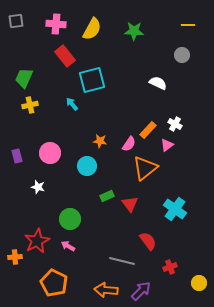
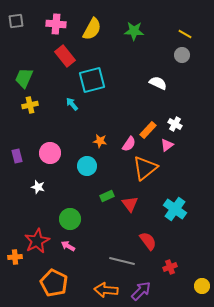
yellow line: moved 3 px left, 9 px down; rotated 32 degrees clockwise
yellow circle: moved 3 px right, 3 px down
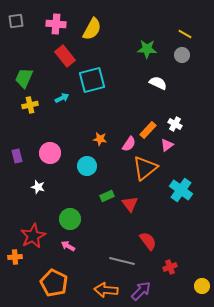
green star: moved 13 px right, 18 px down
cyan arrow: moved 10 px left, 6 px up; rotated 104 degrees clockwise
orange star: moved 2 px up
cyan cross: moved 6 px right, 19 px up
red star: moved 4 px left, 5 px up
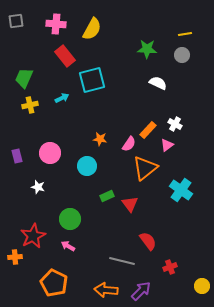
yellow line: rotated 40 degrees counterclockwise
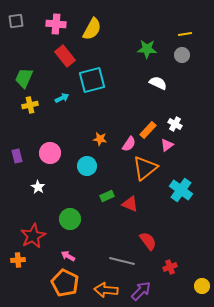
white star: rotated 16 degrees clockwise
red triangle: rotated 30 degrees counterclockwise
pink arrow: moved 10 px down
orange cross: moved 3 px right, 3 px down
orange pentagon: moved 11 px right
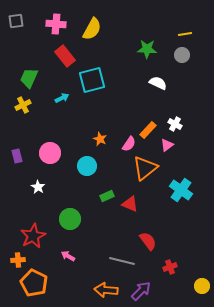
green trapezoid: moved 5 px right
yellow cross: moved 7 px left; rotated 14 degrees counterclockwise
orange star: rotated 16 degrees clockwise
orange pentagon: moved 31 px left
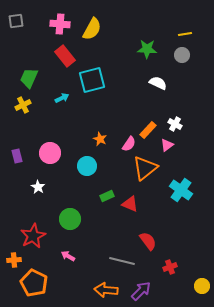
pink cross: moved 4 px right
orange cross: moved 4 px left
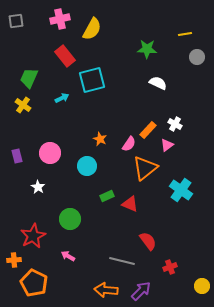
pink cross: moved 5 px up; rotated 18 degrees counterclockwise
gray circle: moved 15 px right, 2 px down
yellow cross: rotated 28 degrees counterclockwise
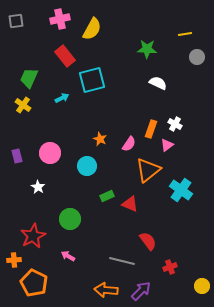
orange rectangle: moved 3 px right, 1 px up; rotated 24 degrees counterclockwise
orange triangle: moved 3 px right, 2 px down
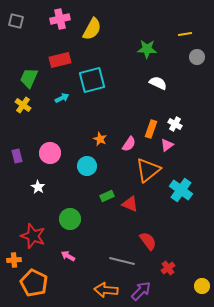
gray square: rotated 21 degrees clockwise
red rectangle: moved 5 px left, 4 px down; rotated 65 degrees counterclockwise
red star: rotated 25 degrees counterclockwise
red cross: moved 2 px left, 1 px down; rotated 16 degrees counterclockwise
